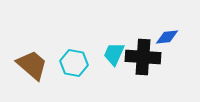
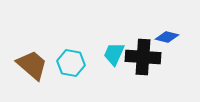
blue diamond: rotated 20 degrees clockwise
cyan hexagon: moved 3 px left
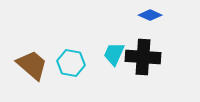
blue diamond: moved 17 px left, 22 px up; rotated 10 degrees clockwise
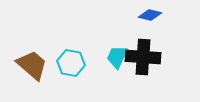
blue diamond: rotated 10 degrees counterclockwise
cyan trapezoid: moved 3 px right, 3 px down
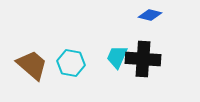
black cross: moved 2 px down
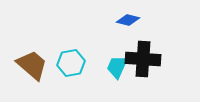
blue diamond: moved 22 px left, 5 px down
cyan trapezoid: moved 10 px down
cyan hexagon: rotated 20 degrees counterclockwise
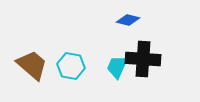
cyan hexagon: moved 3 px down; rotated 20 degrees clockwise
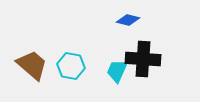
cyan trapezoid: moved 4 px down
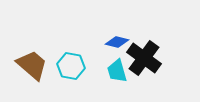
blue diamond: moved 11 px left, 22 px down
black cross: moved 1 px right, 1 px up; rotated 32 degrees clockwise
cyan trapezoid: rotated 40 degrees counterclockwise
